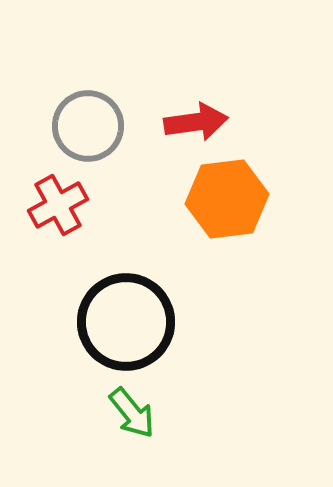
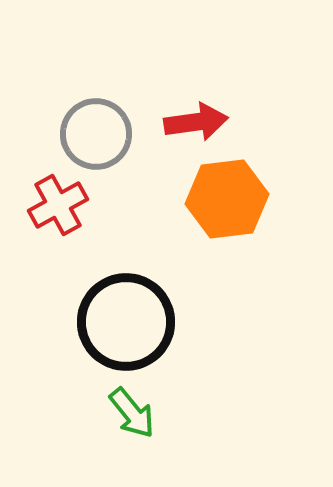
gray circle: moved 8 px right, 8 px down
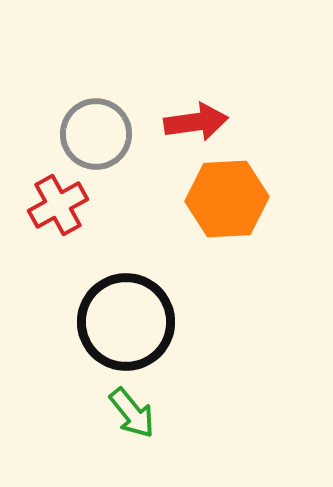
orange hexagon: rotated 4 degrees clockwise
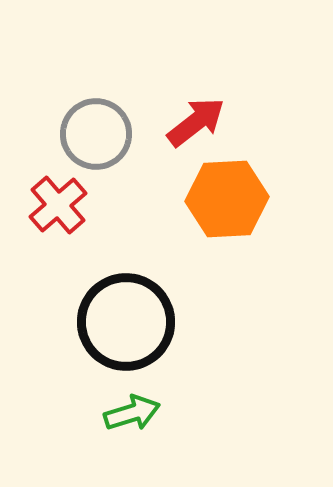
red arrow: rotated 30 degrees counterclockwise
red cross: rotated 12 degrees counterclockwise
green arrow: rotated 68 degrees counterclockwise
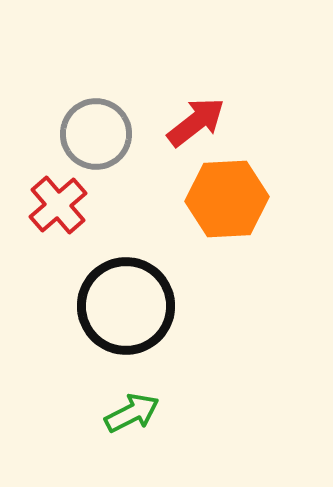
black circle: moved 16 px up
green arrow: rotated 10 degrees counterclockwise
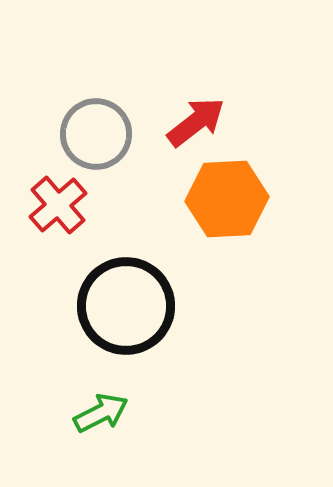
green arrow: moved 31 px left
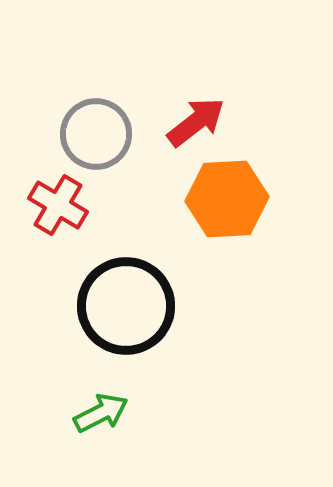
red cross: rotated 18 degrees counterclockwise
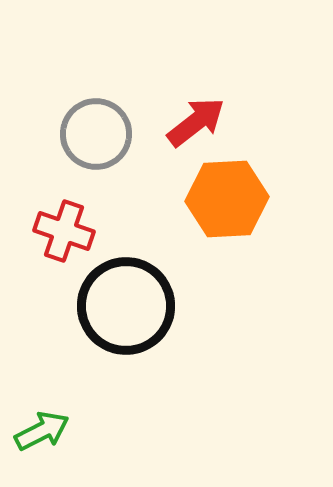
red cross: moved 6 px right, 26 px down; rotated 12 degrees counterclockwise
green arrow: moved 59 px left, 18 px down
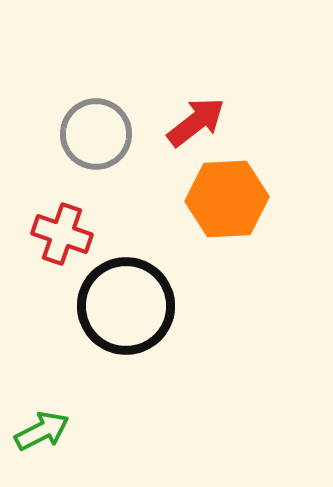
red cross: moved 2 px left, 3 px down
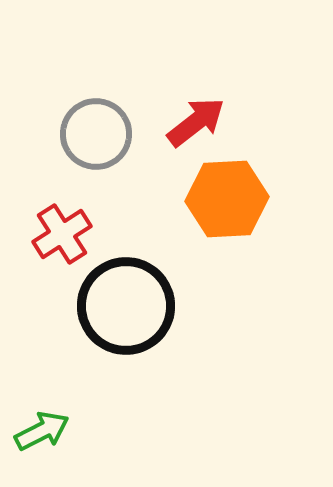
red cross: rotated 38 degrees clockwise
